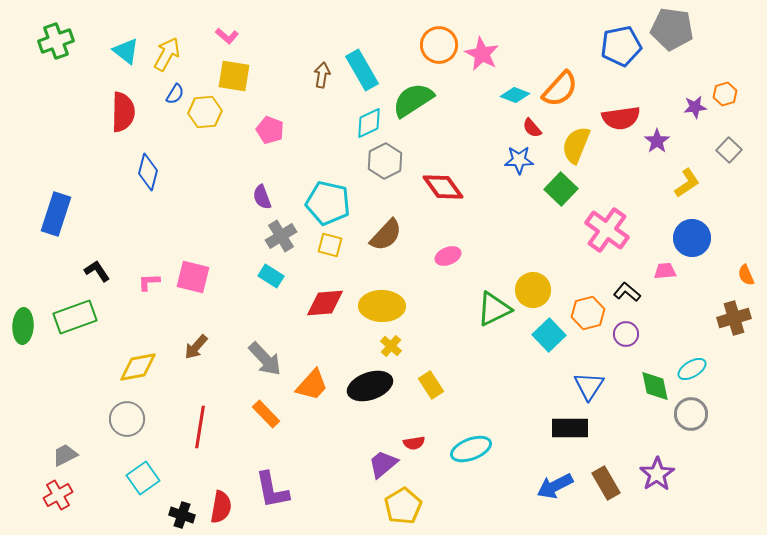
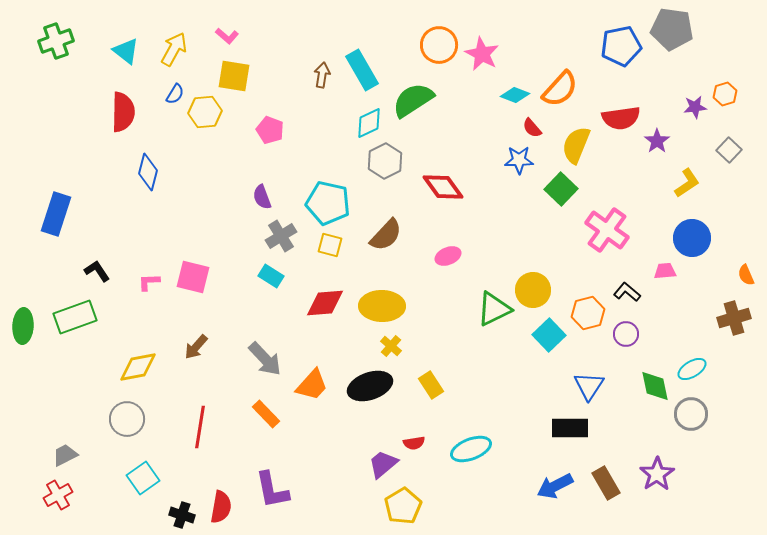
yellow arrow at (167, 54): moved 7 px right, 5 px up
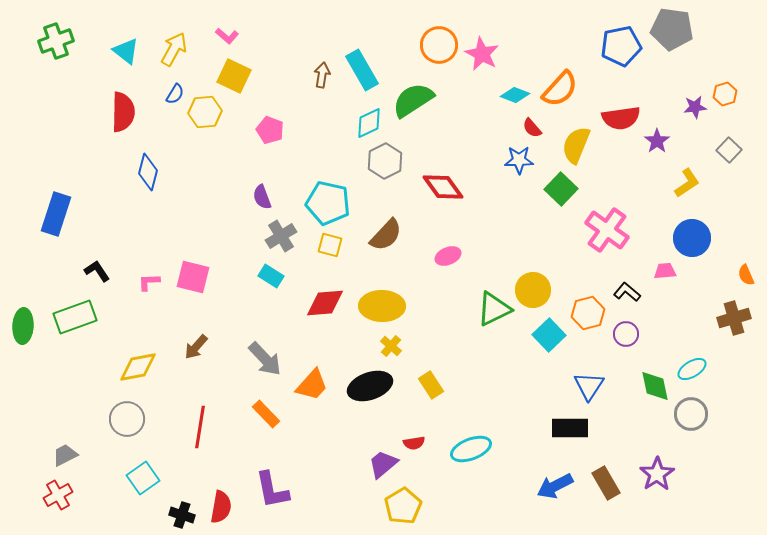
yellow square at (234, 76): rotated 16 degrees clockwise
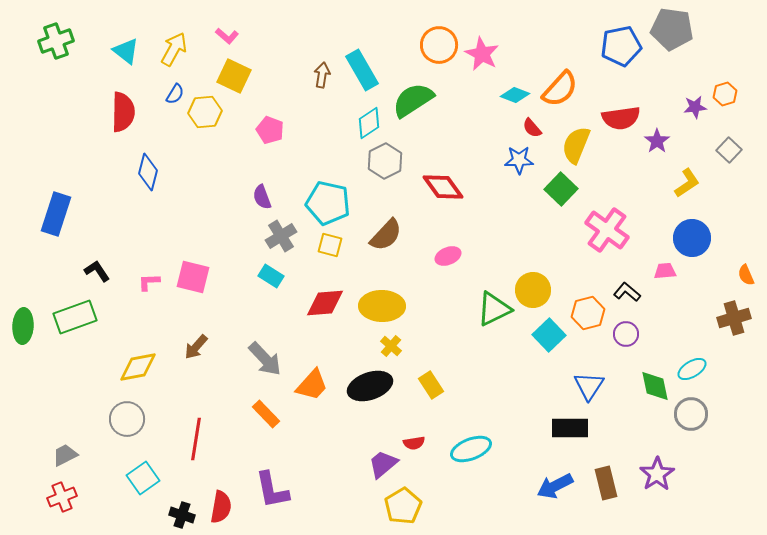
cyan diamond at (369, 123): rotated 8 degrees counterclockwise
red line at (200, 427): moved 4 px left, 12 px down
brown rectangle at (606, 483): rotated 16 degrees clockwise
red cross at (58, 495): moved 4 px right, 2 px down; rotated 8 degrees clockwise
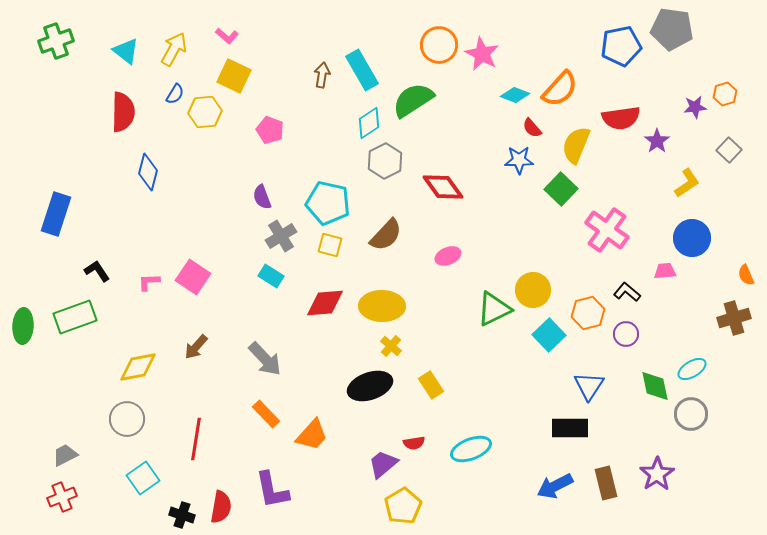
pink square at (193, 277): rotated 20 degrees clockwise
orange trapezoid at (312, 385): moved 50 px down
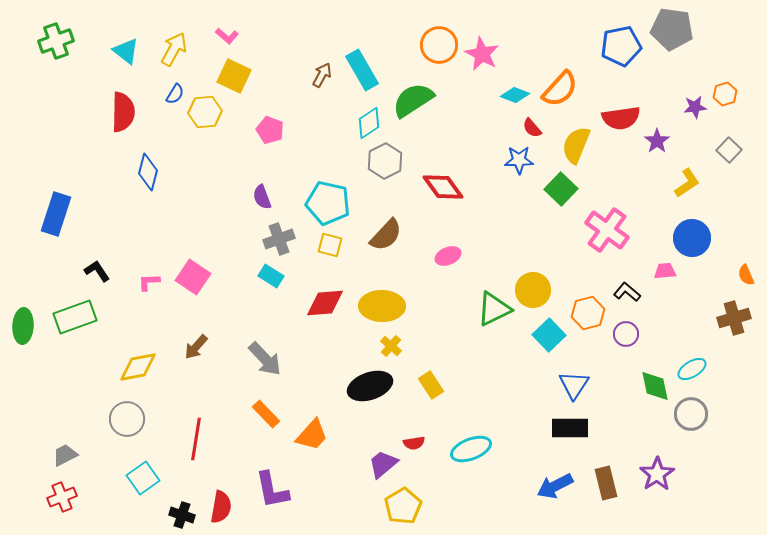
brown arrow at (322, 75): rotated 20 degrees clockwise
gray cross at (281, 236): moved 2 px left, 3 px down; rotated 12 degrees clockwise
blue triangle at (589, 386): moved 15 px left, 1 px up
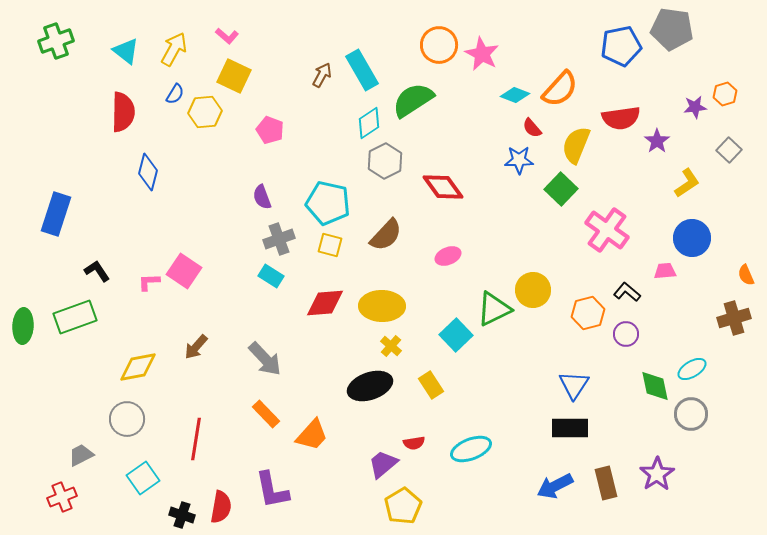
pink square at (193, 277): moved 9 px left, 6 px up
cyan square at (549, 335): moved 93 px left
gray trapezoid at (65, 455): moved 16 px right
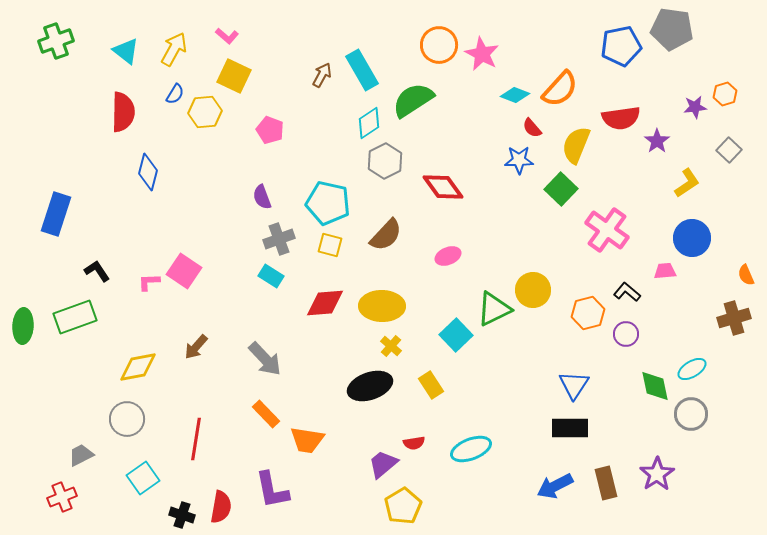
orange trapezoid at (312, 435): moved 5 px left, 5 px down; rotated 57 degrees clockwise
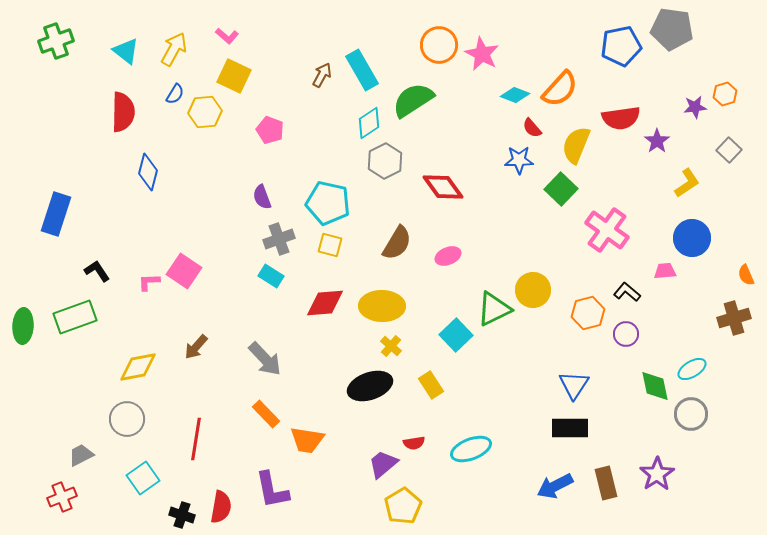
brown semicircle at (386, 235): moved 11 px right, 8 px down; rotated 12 degrees counterclockwise
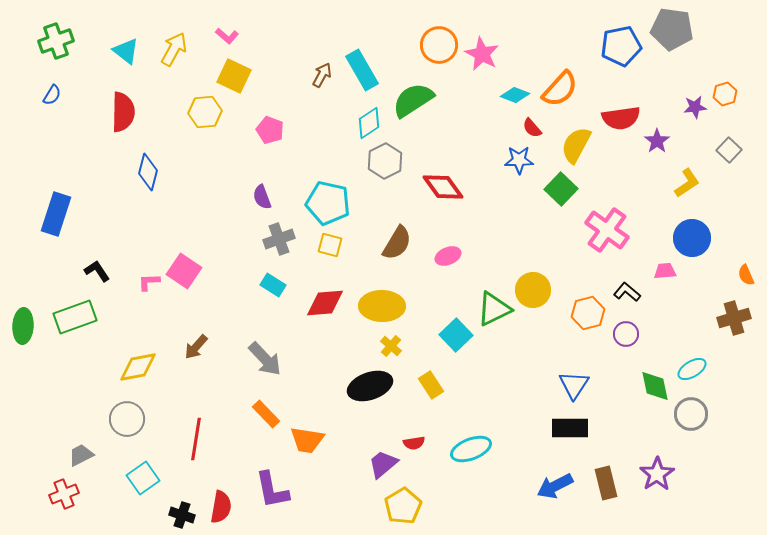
blue semicircle at (175, 94): moved 123 px left, 1 px down
yellow semicircle at (576, 145): rotated 6 degrees clockwise
cyan rectangle at (271, 276): moved 2 px right, 9 px down
red cross at (62, 497): moved 2 px right, 3 px up
